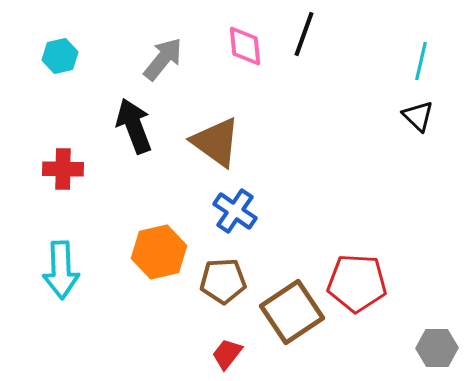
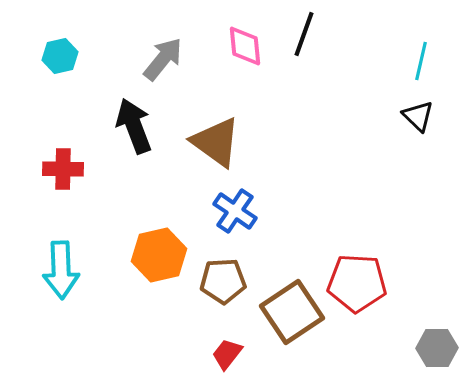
orange hexagon: moved 3 px down
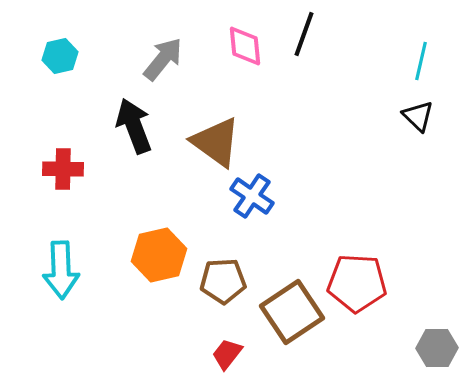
blue cross: moved 17 px right, 15 px up
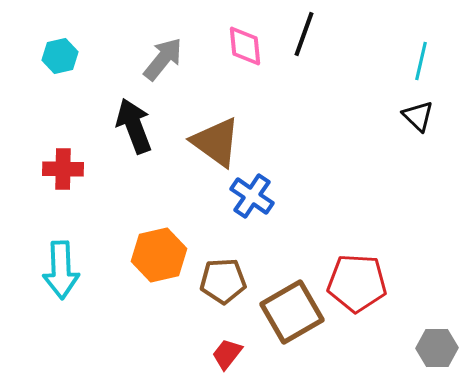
brown square: rotated 4 degrees clockwise
